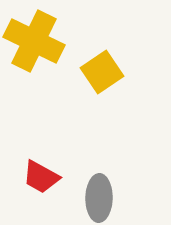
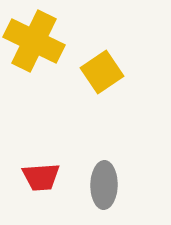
red trapezoid: rotated 33 degrees counterclockwise
gray ellipse: moved 5 px right, 13 px up
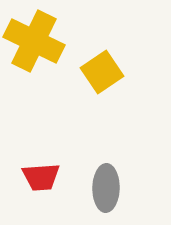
gray ellipse: moved 2 px right, 3 px down
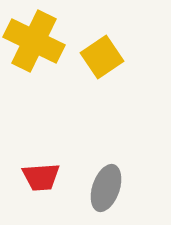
yellow square: moved 15 px up
gray ellipse: rotated 18 degrees clockwise
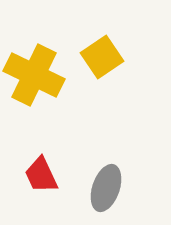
yellow cross: moved 34 px down
red trapezoid: moved 2 px up; rotated 69 degrees clockwise
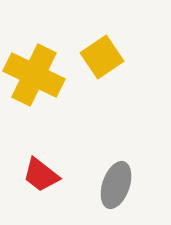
red trapezoid: rotated 27 degrees counterclockwise
gray ellipse: moved 10 px right, 3 px up
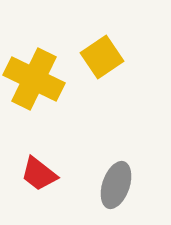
yellow cross: moved 4 px down
red trapezoid: moved 2 px left, 1 px up
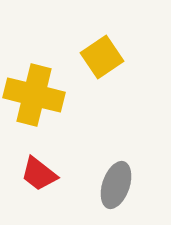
yellow cross: moved 16 px down; rotated 12 degrees counterclockwise
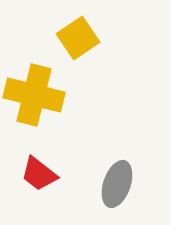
yellow square: moved 24 px left, 19 px up
gray ellipse: moved 1 px right, 1 px up
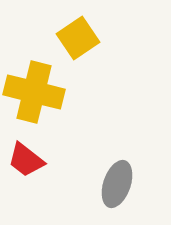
yellow cross: moved 3 px up
red trapezoid: moved 13 px left, 14 px up
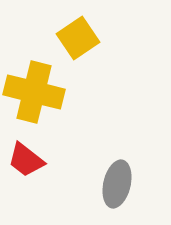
gray ellipse: rotated 6 degrees counterclockwise
